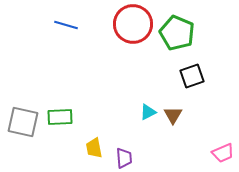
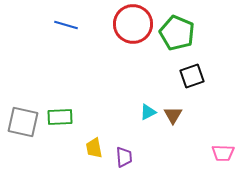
pink trapezoid: rotated 25 degrees clockwise
purple trapezoid: moved 1 px up
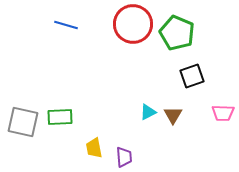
pink trapezoid: moved 40 px up
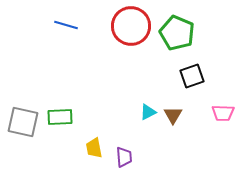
red circle: moved 2 px left, 2 px down
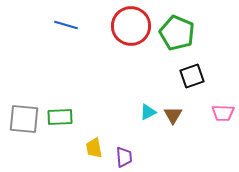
gray square: moved 1 px right, 3 px up; rotated 8 degrees counterclockwise
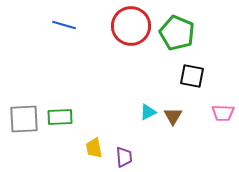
blue line: moved 2 px left
black square: rotated 30 degrees clockwise
brown triangle: moved 1 px down
gray square: rotated 8 degrees counterclockwise
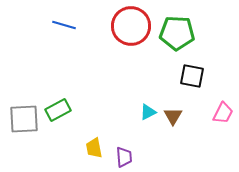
green pentagon: rotated 20 degrees counterclockwise
pink trapezoid: rotated 65 degrees counterclockwise
green rectangle: moved 2 px left, 7 px up; rotated 25 degrees counterclockwise
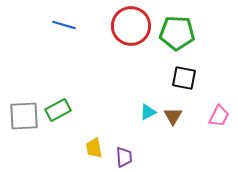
black square: moved 8 px left, 2 px down
pink trapezoid: moved 4 px left, 3 px down
gray square: moved 3 px up
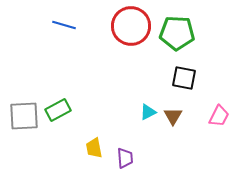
purple trapezoid: moved 1 px right, 1 px down
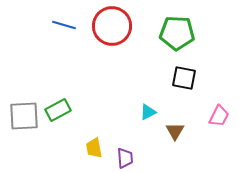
red circle: moved 19 px left
brown triangle: moved 2 px right, 15 px down
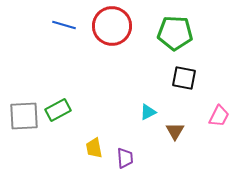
green pentagon: moved 2 px left
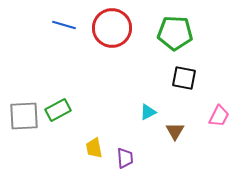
red circle: moved 2 px down
